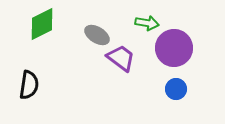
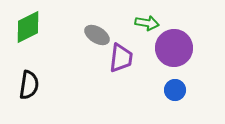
green diamond: moved 14 px left, 3 px down
purple trapezoid: rotated 60 degrees clockwise
blue circle: moved 1 px left, 1 px down
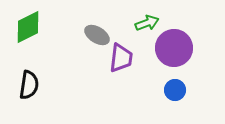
green arrow: rotated 30 degrees counterclockwise
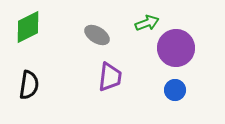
purple circle: moved 2 px right
purple trapezoid: moved 11 px left, 19 px down
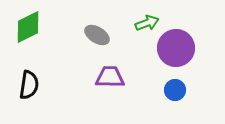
purple trapezoid: rotated 96 degrees counterclockwise
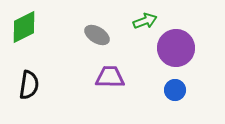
green arrow: moved 2 px left, 2 px up
green diamond: moved 4 px left
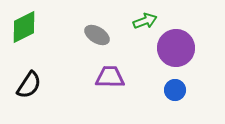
black semicircle: rotated 24 degrees clockwise
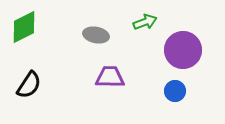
green arrow: moved 1 px down
gray ellipse: moved 1 px left; rotated 20 degrees counterclockwise
purple circle: moved 7 px right, 2 px down
blue circle: moved 1 px down
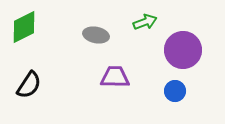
purple trapezoid: moved 5 px right
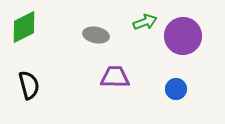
purple circle: moved 14 px up
black semicircle: rotated 48 degrees counterclockwise
blue circle: moved 1 px right, 2 px up
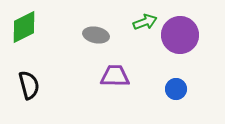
purple circle: moved 3 px left, 1 px up
purple trapezoid: moved 1 px up
